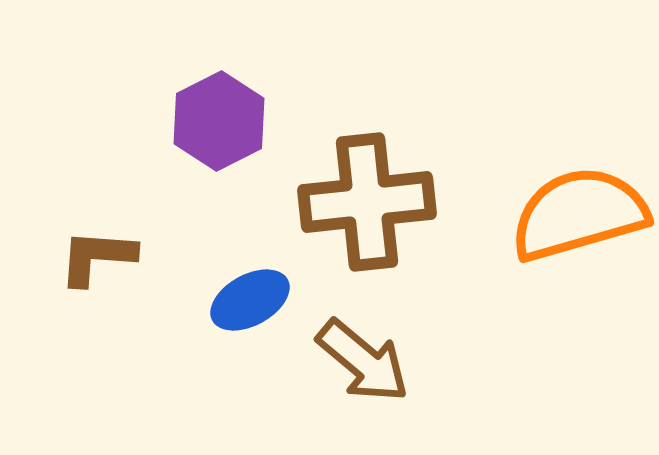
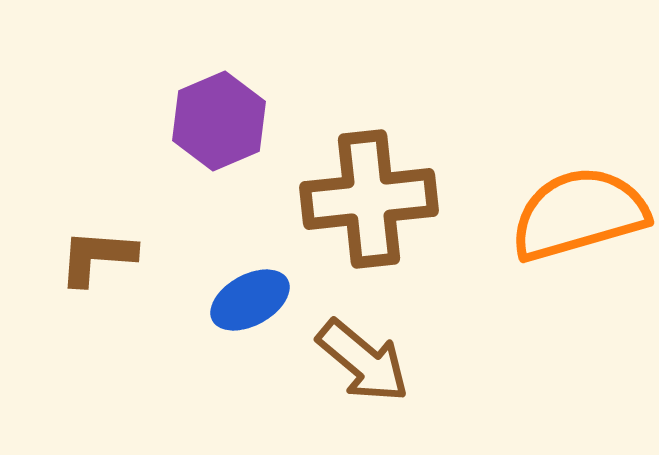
purple hexagon: rotated 4 degrees clockwise
brown cross: moved 2 px right, 3 px up
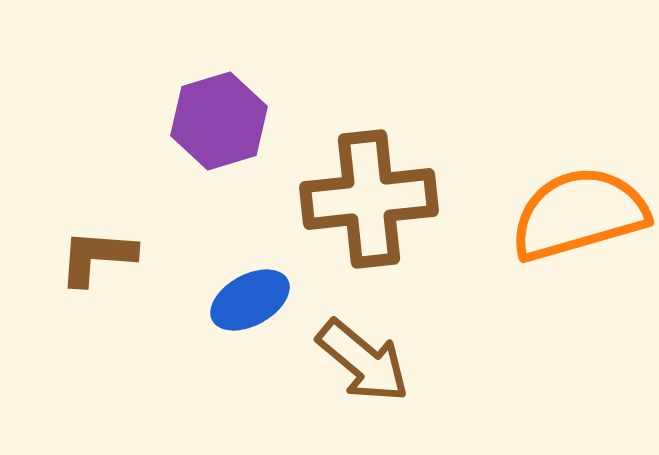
purple hexagon: rotated 6 degrees clockwise
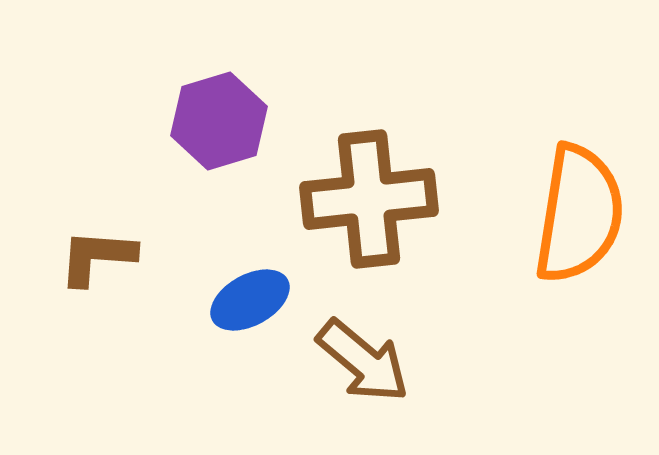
orange semicircle: rotated 115 degrees clockwise
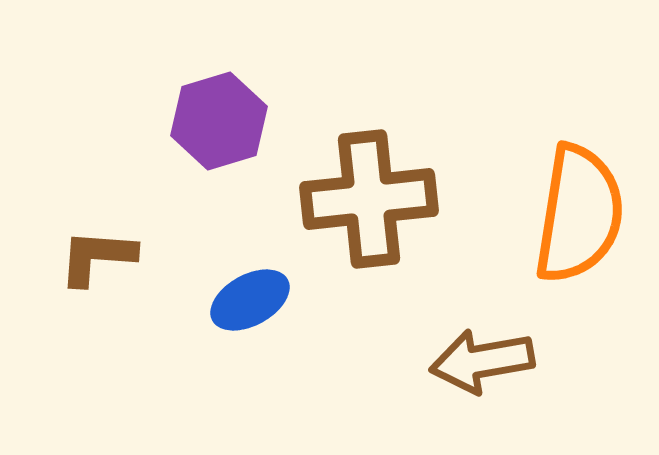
brown arrow: moved 119 px right; rotated 130 degrees clockwise
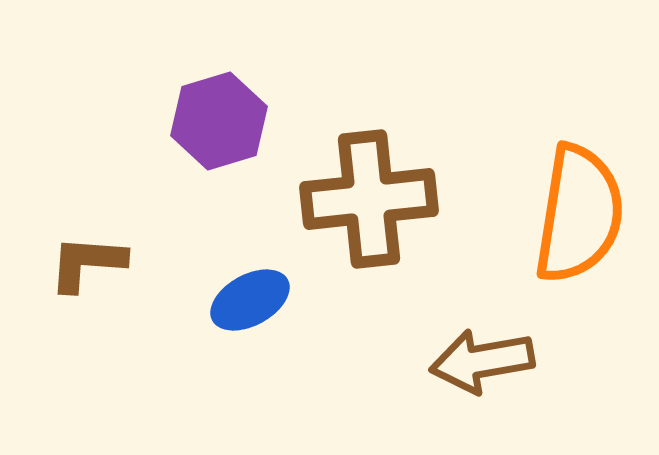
brown L-shape: moved 10 px left, 6 px down
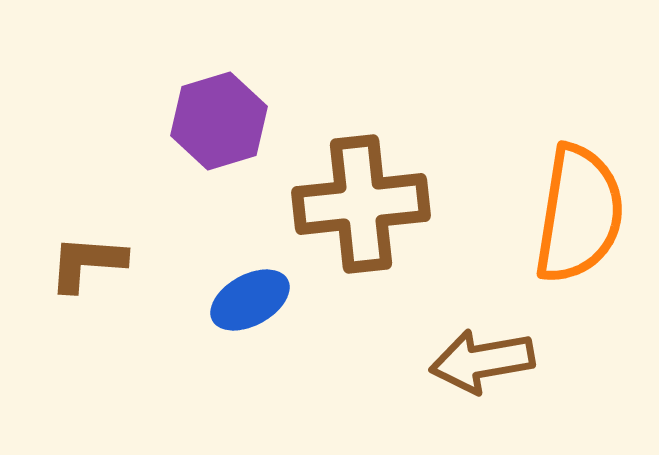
brown cross: moved 8 px left, 5 px down
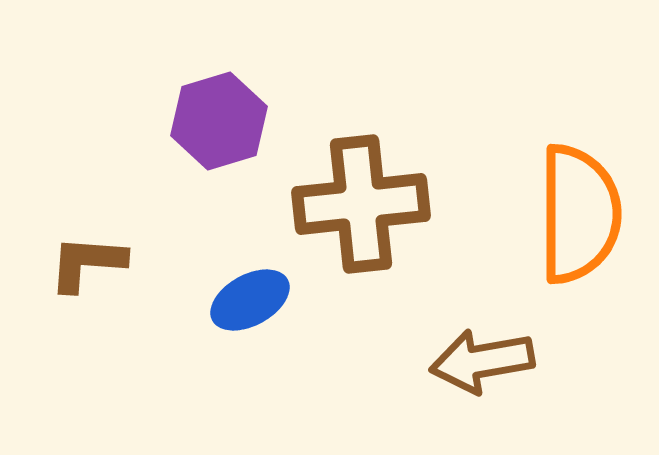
orange semicircle: rotated 9 degrees counterclockwise
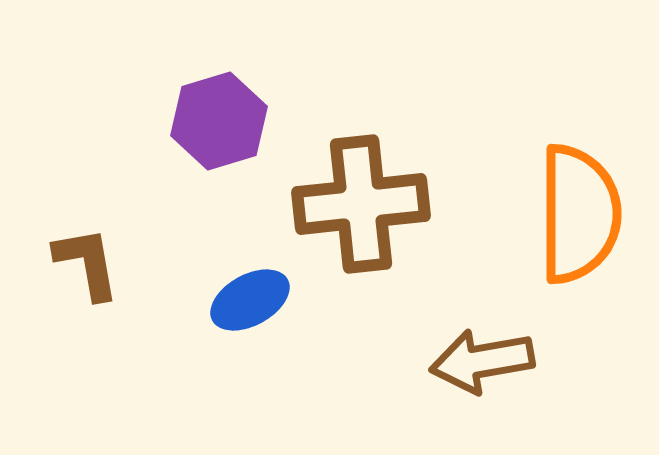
brown L-shape: rotated 76 degrees clockwise
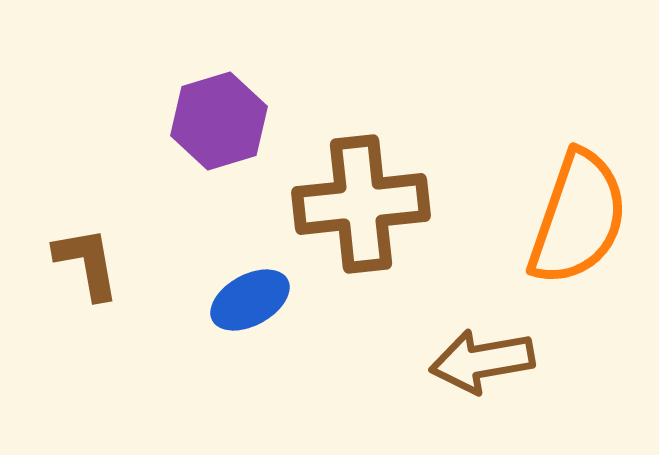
orange semicircle: moved 1 px left, 4 px down; rotated 19 degrees clockwise
